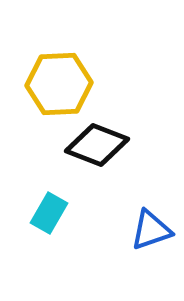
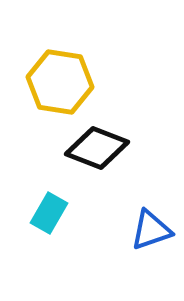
yellow hexagon: moved 1 px right, 2 px up; rotated 12 degrees clockwise
black diamond: moved 3 px down
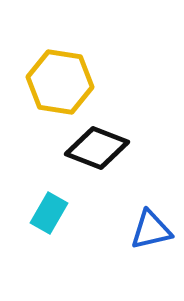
blue triangle: rotated 6 degrees clockwise
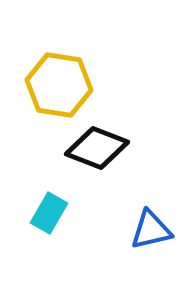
yellow hexagon: moved 1 px left, 3 px down
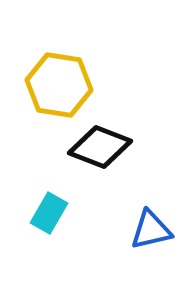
black diamond: moved 3 px right, 1 px up
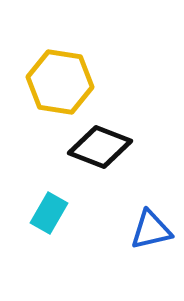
yellow hexagon: moved 1 px right, 3 px up
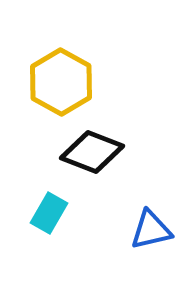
yellow hexagon: moved 1 px right; rotated 20 degrees clockwise
black diamond: moved 8 px left, 5 px down
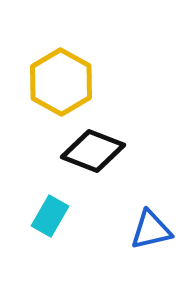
black diamond: moved 1 px right, 1 px up
cyan rectangle: moved 1 px right, 3 px down
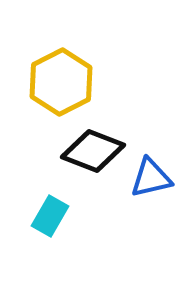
yellow hexagon: rotated 4 degrees clockwise
blue triangle: moved 52 px up
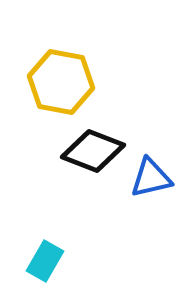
yellow hexagon: rotated 22 degrees counterclockwise
cyan rectangle: moved 5 px left, 45 px down
